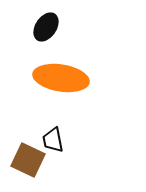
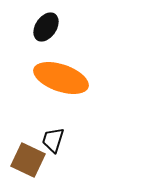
orange ellipse: rotated 10 degrees clockwise
black trapezoid: rotated 28 degrees clockwise
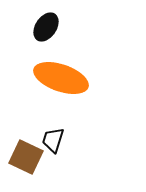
brown square: moved 2 px left, 3 px up
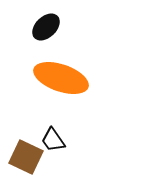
black ellipse: rotated 12 degrees clockwise
black trapezoid: rotated 52 degrees counterclockwise
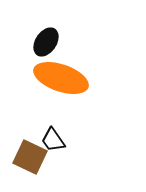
black ellipse: moved 15 px down; rotated 12 degrees counterclockwise
brown square: moved 4 px right
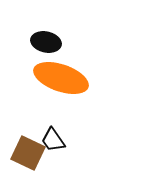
black ellipse: rotated 68 degrees clockwise
brown square: moved 2 px left, 4 px up
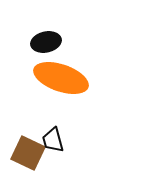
black ellipse: rotated 24 degrees counterclockwise
black trapezoid: rotated 20 degrees clockwise
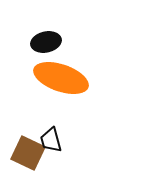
black trapezoid: moved 2 px left
